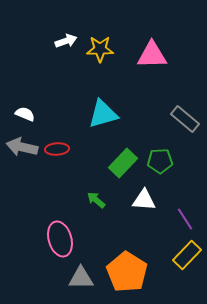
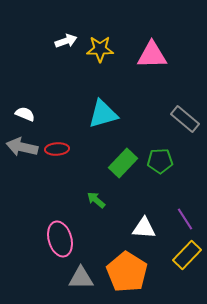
white triangle: moved 28 px down
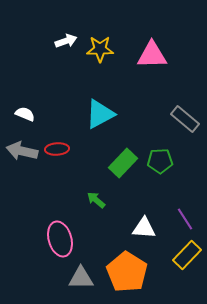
cyan triangle: moved 3 px left; rotated 12 degrees counterclockwise
gray arrow: moved 4 px down
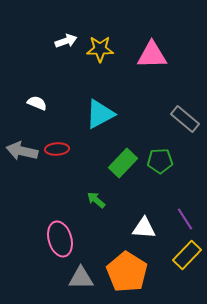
white semicircle: moved 12 px right, 11 px up
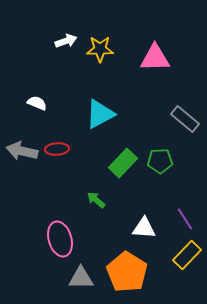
pink triangle: moved 3 px right, 3 px down
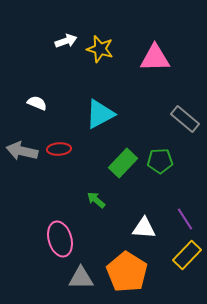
yellow star: rotated 16 degrees clockwise
red ellipse: moved 2 px right
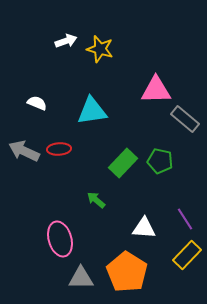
pink triangle: moved 1 px right, 32 px down
cyan triangle: moved 8 px left, 3 px up; rotated 20 degrees clockwise
gray arrow: moved 2 px right; rotated 12 degrees clockwise
green pentagon: rotated 15 degrees clockwise
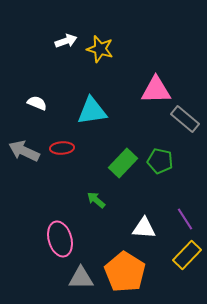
red ellipse: moved 3 px right, 1 px up
orange pentagon: moved 2 px left
